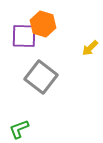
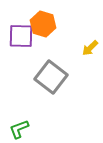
purple square: moved 3 px left
gray square: moved 10 px right
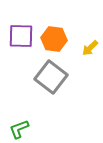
orange hexagon: moved 11 px right, 15 px down; rotated 10 degrees counterclockwise
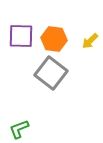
yellow arrow: moved 7 px up
gray square: moved 4 px up
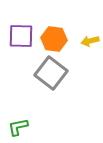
yellow arrow: rotated 30 degrees clockwise
green L-shape: moved 1 px left, 2 px up; rotated 10 degrees clockwise
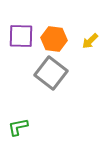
yellow arrow: rotated 30 degrees counterclockwise
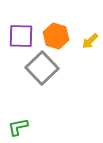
orange hexagon: moved 2 px right, 3 px up; rotated 10 degrees clockwise
gray square: moved 9 px left, 5 px up; rotated 8 degrees clockwise
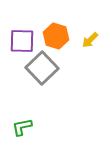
purple square: moved 1 px right, 5 px down
yellow arrow: moved 1 px up
green L-shape: moved 4 px right
